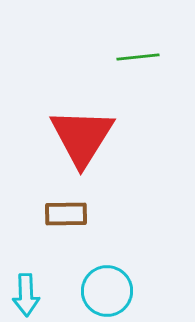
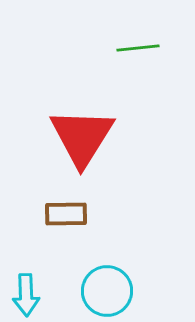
green line: moved 9 px up
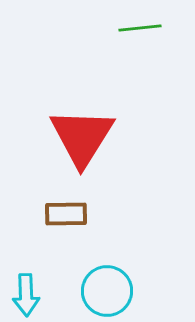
green line: moved 2 px right, 20 px up
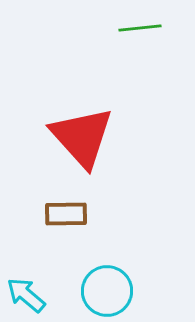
red triangle: rotated 14 degrees counterclockwise
cyan arrow: rotated 132 degrees clockwise
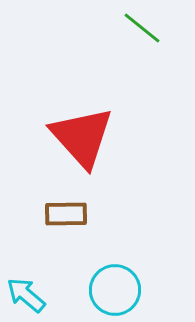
green line: moved 2 px right; rotated 45 degrees clockwise
cyan circle: moved 8 px right, 1 px up
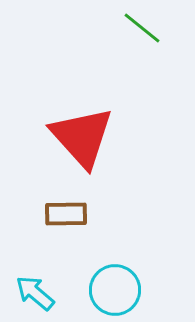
cyan arrow: moved 9 px right, 2 px up
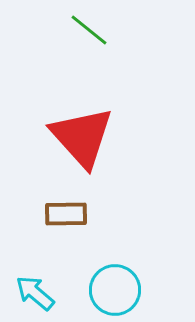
green line: moved 53 px left, 2 px down
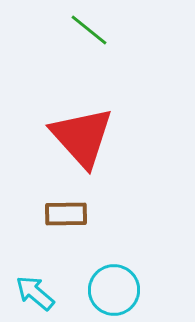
cyan circle: moved 1 px left
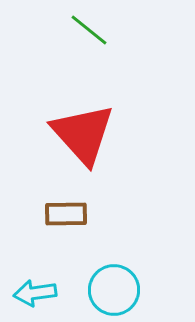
red triangle: moved 1 px right, 3 px up
cyan arrow: rotated 48 degrees counterclockwise
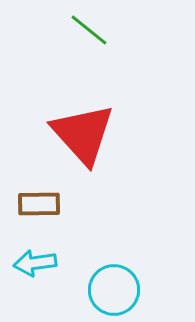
brown rectangle: moved 27 px left, 10 px up
cyan arrow: moved 30 px up
